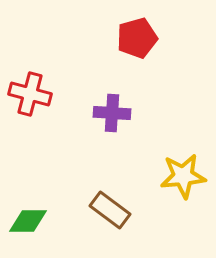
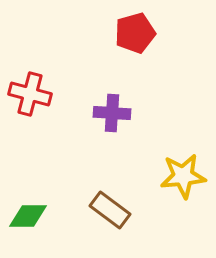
red pentagon: moved 2 px left, 5 px up
green diamond: moved 5 px up
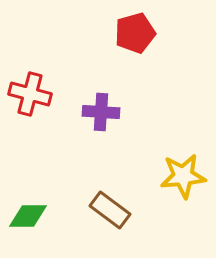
purple cross: moved 11 px left, 1 px up
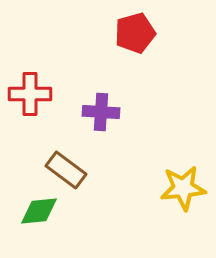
red cross: rotated 15 degrees counterclockwise
yellow star: moved 12 px down
brown rectangle: moved 44 px left, 40 px up
green diamond: moved 11 px right, 5 px up; rotated 6 degrees counterclockwise
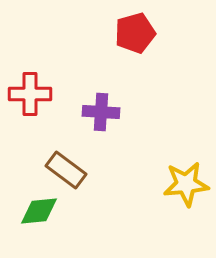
yellow star: moved 3 px right, 4 px up
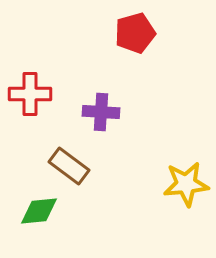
brown rectangle: moved 3 px right, 4 px up
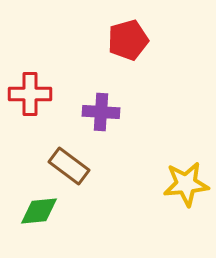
red pentagon: moved 7 px left, 7 px down
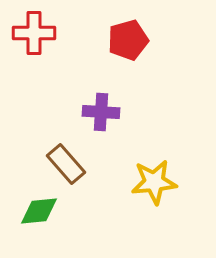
red cross: moved 4 px right, 61 px up
brown rectangle: moved 3 px left, 2 px up; rotated 12 degrees clockwise
yellow star: moved 32 px left, 2 px up
